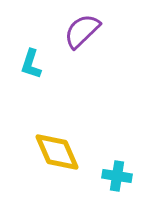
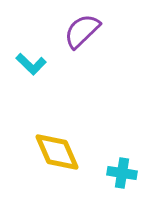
cyan L-shape: rotated 64 degrees counterclockwise
cyan cross: moved 5 px right, 3 px up
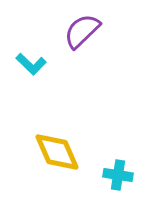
cyan cross: moved 4 px left, 2 px down
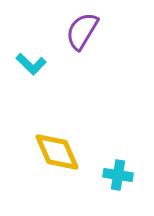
purple semicircle: rotated 15 degrees counterclockwise
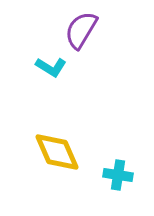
purple semicircle: moved 1 px left, 1 px up
cyan L-shape: moved 20 px right, 3 px down; rotated 12 degrees counterclockwise
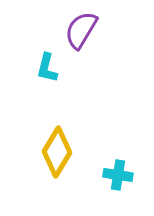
cyan L-shape: moved 4 px left, 1 px down; rotated 72 degrees clockwise
yellow diamond: rotated 54 degrees clockwise
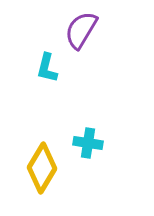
yellow diamond: moved 15 px left, 16 px down
cyan cross: moved 30 px left, 32 px up
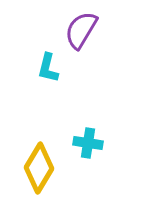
cyan L-shape: moved 1 px right
yellow diamond: moved 3 px left
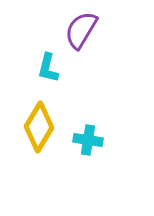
cyan cross: moved 3 px up
yellow diamond: moved 41 px up
